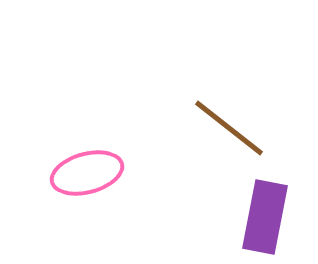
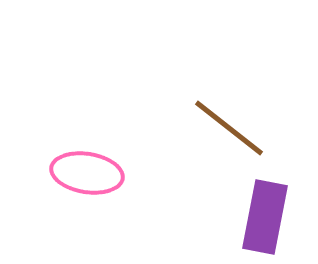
pink ellipse: rotated 24 degrees clockwise
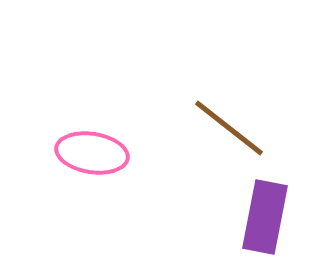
pink ellipse: moved 5 px right, 20 px up
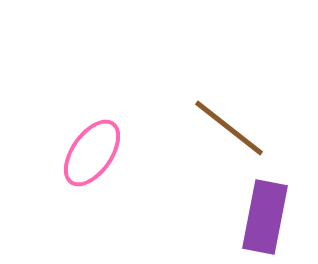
pink ellipse: rotated 64 degrees counterclockwise
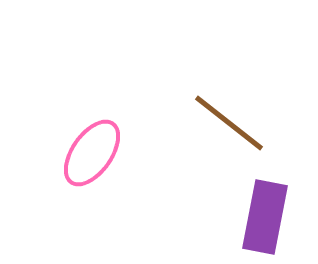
brown line: moved 5 px up
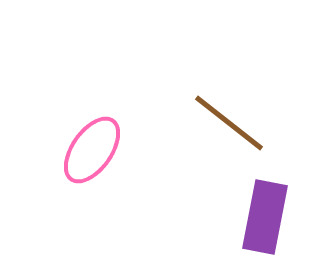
pink ellipse: moved 3 px up
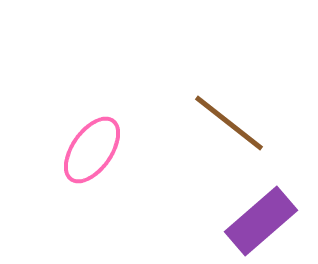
purple rectangle: moved 4 px left, 4 px down; rotated 38 degrees clockwise
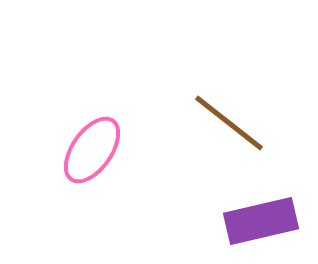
purple rectangle: rotated 28 degrees clockwise
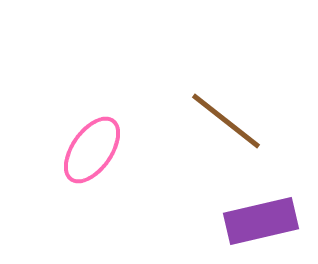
brown line: moved 3 px left, 2 px up
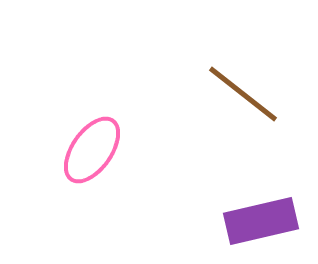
brown line: moved 17 px right, 27 px up
